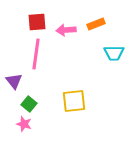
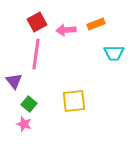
red square: rotated 24 degrees counterclockwise
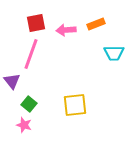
red square: moved 1 px left, 1 px down; rotated 18 degrees clockwise
pink line: moved 5 px left; rotated 12 degrees clockwise
purple triangle: moved 2 px left
yellow square: moved 1 px right, 4 px down
pink star: moved 1 px down
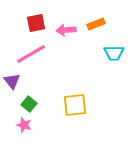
pink line: rotated 40 degrees clockwise
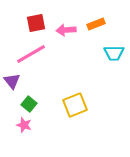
yellow square: rotated 15 degrees counterclockwise
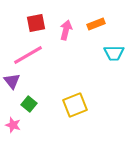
pink arrow: rotated 108 degrees clockwise
pink line: moved 3 px left, 1 px down
pink star: moved 11 px left
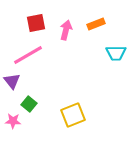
cyan trapezoid: moved 2 px right
yellow square: moved 2 px left, 10 px down
pink star: moved 4 px up; rotated 14 degrees counterclockwise
